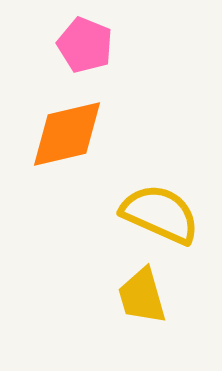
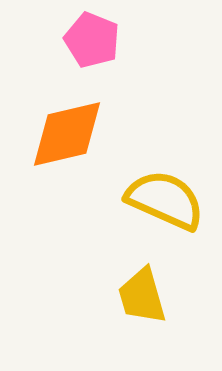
pink pentagon: moved 7 px right, 5 px up
yellow semicircle: moved 5 px right, 14 px up
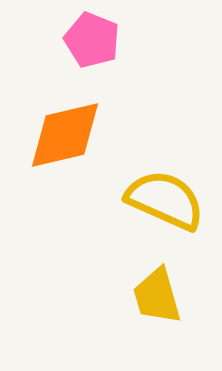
orange diamond: moved 2 px left, 1 px down
yellow trapezoid: moved 15 px right
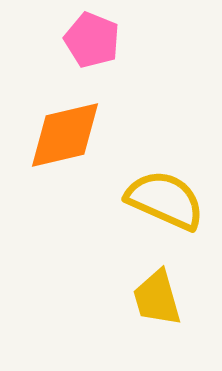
yellow trapezoid: moved 2 px down
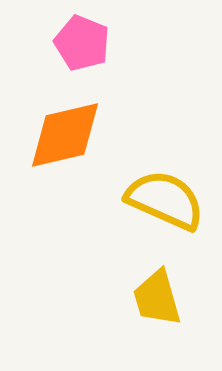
pink pentagon: moved 10 px left, 3 px down
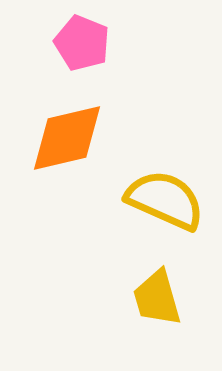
orange diamond: moved 2 px right, 3 px down
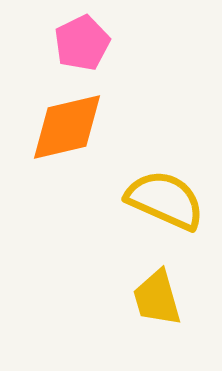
pink pentagon: rotated 24 degrees clockwise
orange diamond: moved 11 px up
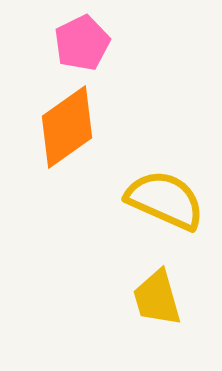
orange diamond: rotated 22 degrees counterclockwise
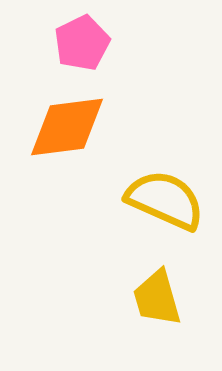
orange diamond: rotated 28 degrees clockwise
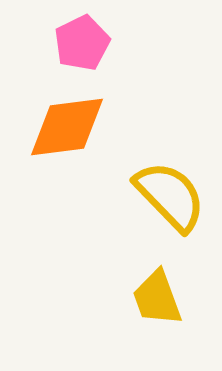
yellow semicircle: moved 5 px right, 4 px up; rotated 22 degrees clockwise
yellow trapezoid: rotated 4 degrees counterclockwise
